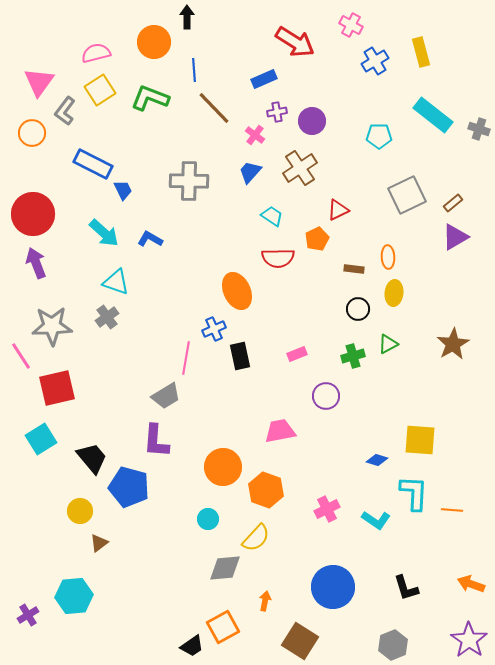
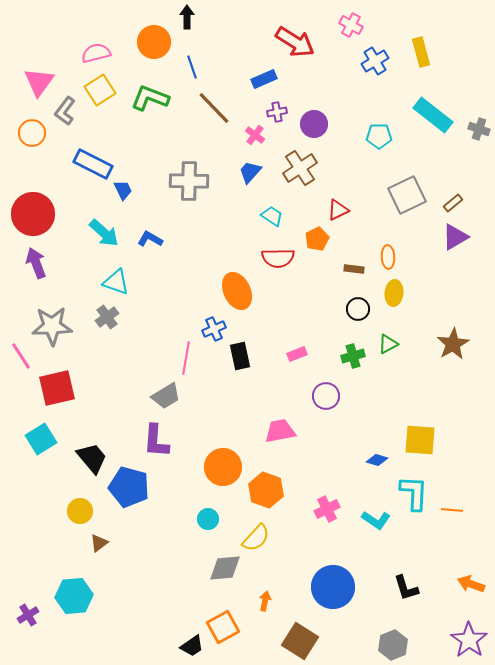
blue line at (194, 70): moved 2 px left, 3 px up; rotated 15 degrees counterclockwise
purple circle at (312, 121): moved 2 px right, 3 px down
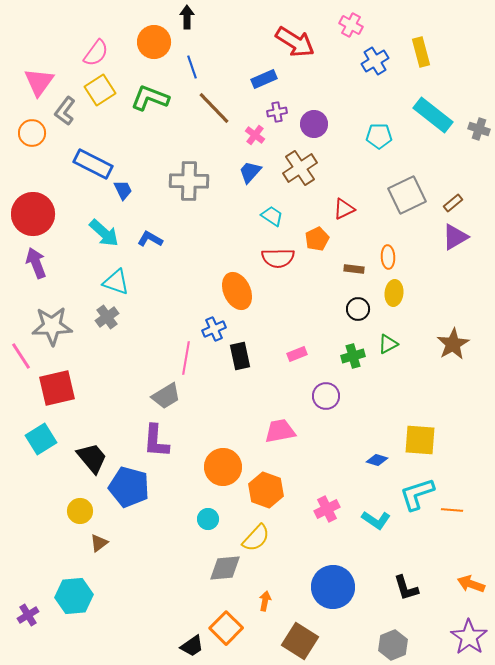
pink semicircle at (96, 53): rotated 140 degrees clockwise
red triangle at (338, 210): moved 6 px right, 1 px up
cyan L-shape at (414, 493): moved 3 px right, 1 px down; rotated 111 degrees counterclockwise
orange square at (223, 627): moved 3 px right, 1 px down; rotated 16 degrees counterclockwise
purple star at (469, 640): moved 3 px up
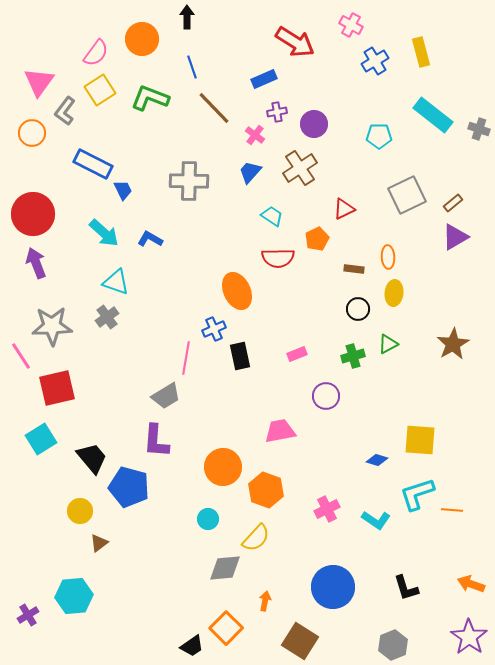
orange circle at (154, 42): moved 12 px left, 3 px up
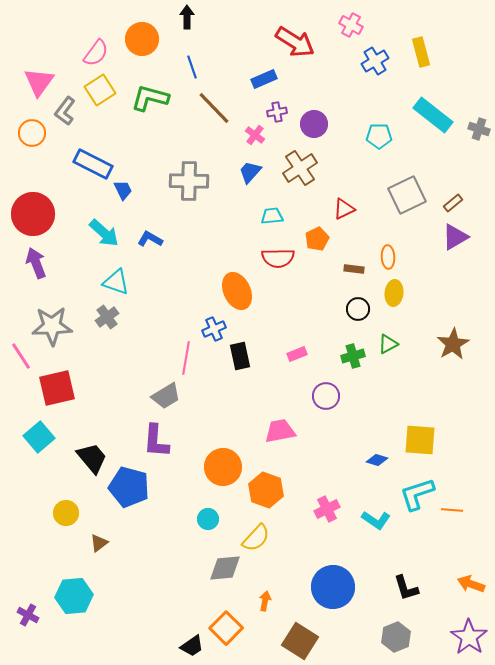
green L-shape at (150, 98): rotated 6 degrees counterclockwise
cyan trapezoid at (272, 216): rotated 40 degrees counterclockwise
cyan square at (41, 439): moved 2 px left, 2 px up; rotated 8 degrees counterclockwise
yellow circle at (80, 511): moved 14 px left, 2 px down
purple cross at (28, 615): rotated 30 degrees counterclockwise
gray hexagon at (393, 645): moved 3 px right, 8 px up
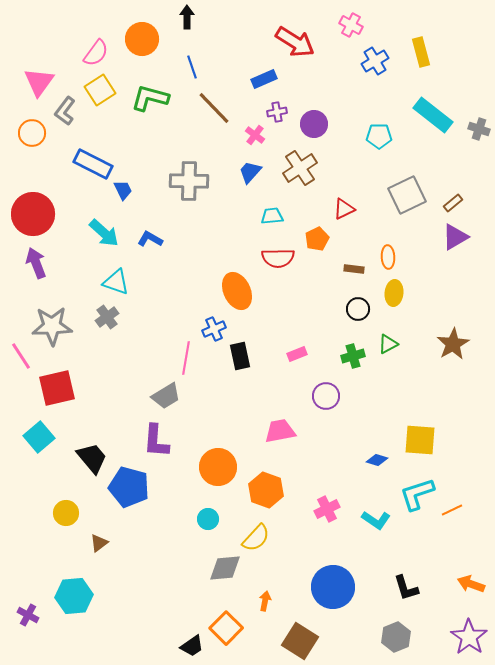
orange circle at (223, 467): moved 5 px left
orange line at (452, 510): rotated 30 degrees counterclockwise
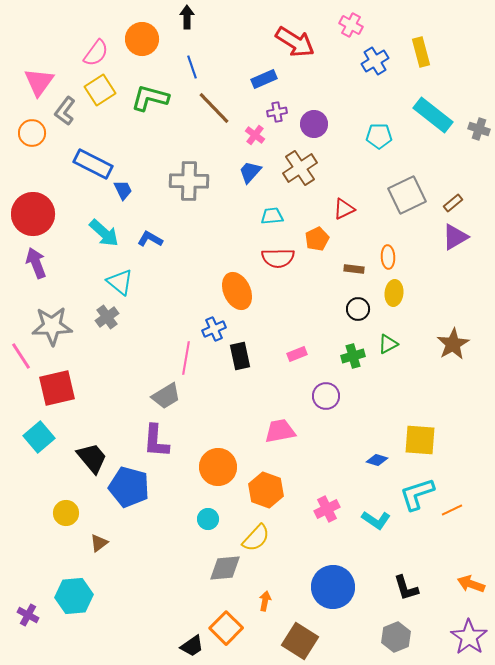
cyan triangle at (116, 282): moved 4 px right; rotated 20 degrees clockwise
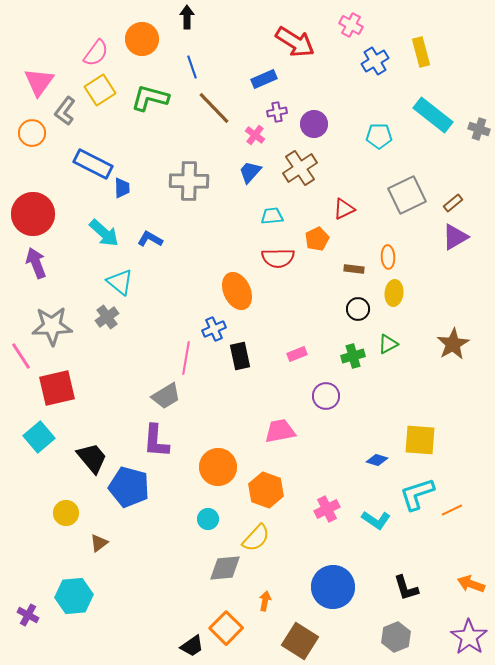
blue trapezoid at (123, 190): moved 1 px left, 2 px up; rotated 25 degrees clockwise
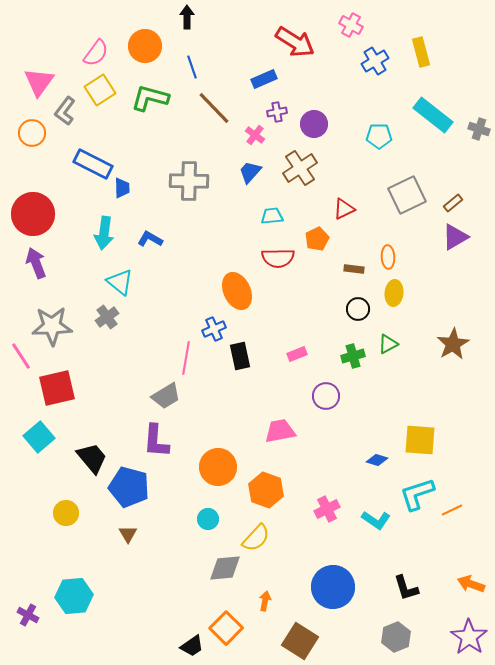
orange circle at (142, 39): moved 3 px right, 7 px down
cyan arrow at (104, 233): rotated 56 degrees clockwise
brown triangle at (99, 543): moved 29 px right, 9 px up; rotated 24 degrees counterclockwise
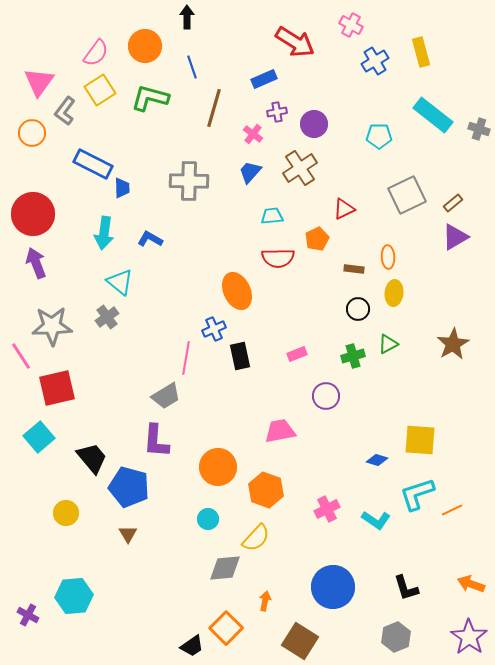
brown line at (214, 108): rotated 60 degrees clockwise
pink cross at (255, 135): moved 2 px left, 1 px up
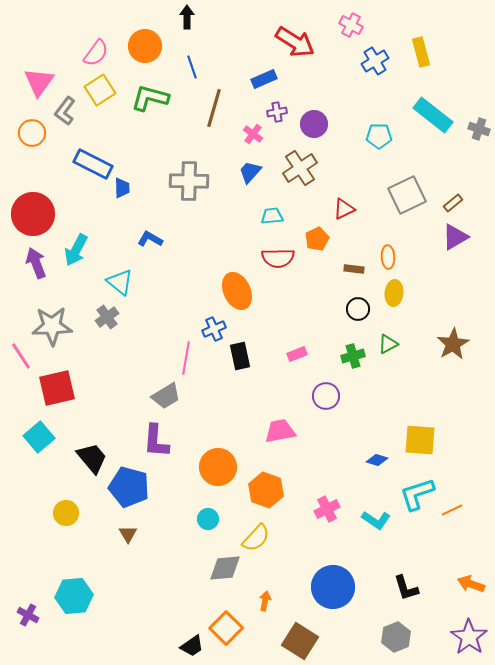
cyan arrow at (104, 233): moved 28 px left, 17 px down; rotated 20 degrees clockwise
